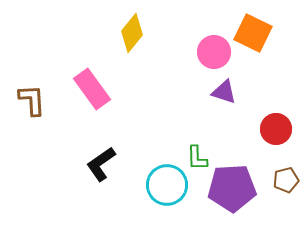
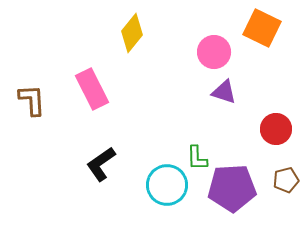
orange square: moved 9 px right, 5 px up
pink rectangle: rotated 9 degrees clockwise
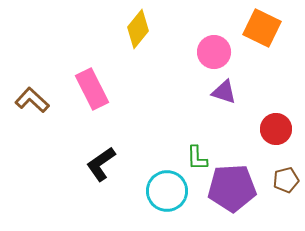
yellow diamond: moved 6 px right, 4 px up
brown L-shape: rotated 44 degrees counterclockwise
cyan circle: moved 6 px down
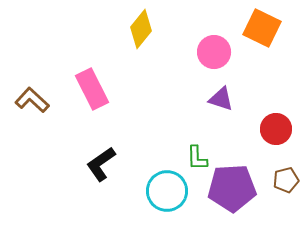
yellow diamond: moved 3 px right
purple triangle: moved 3 px left, 7 px down
